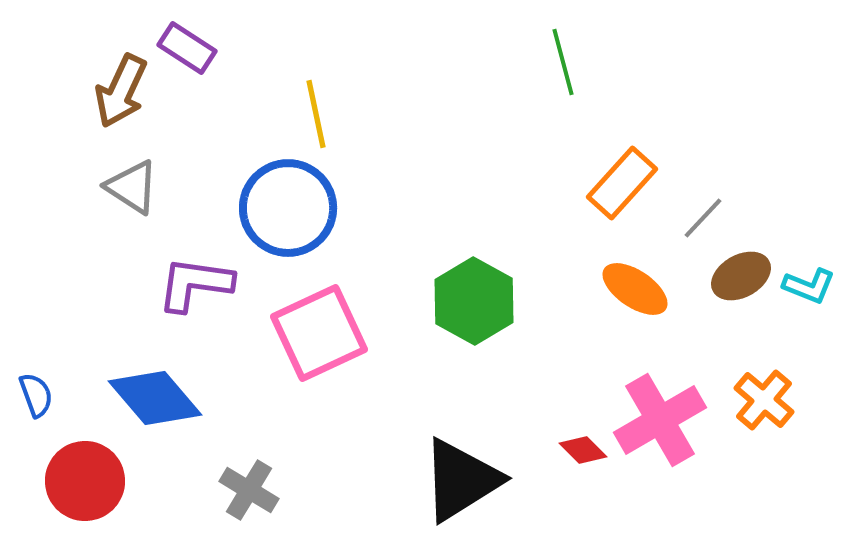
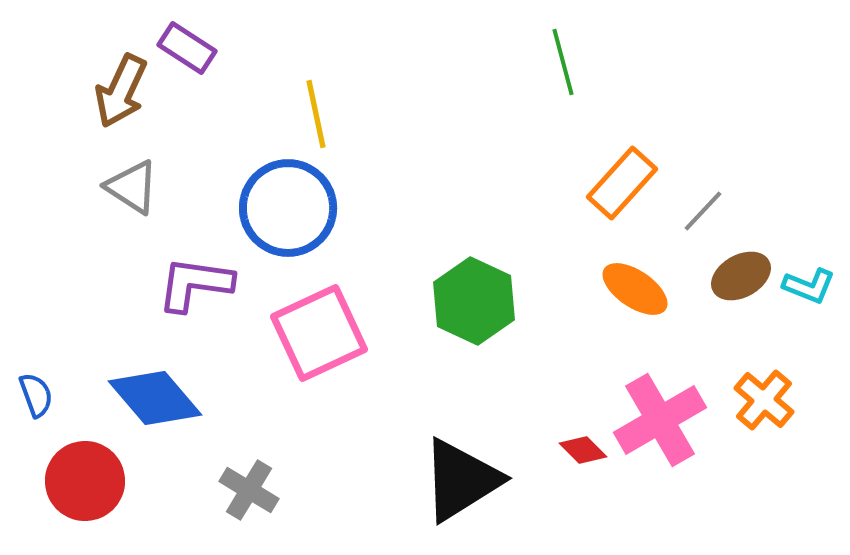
gray line: moved 7 px up
green hexagon: rotated 4 degrees counterclockwise
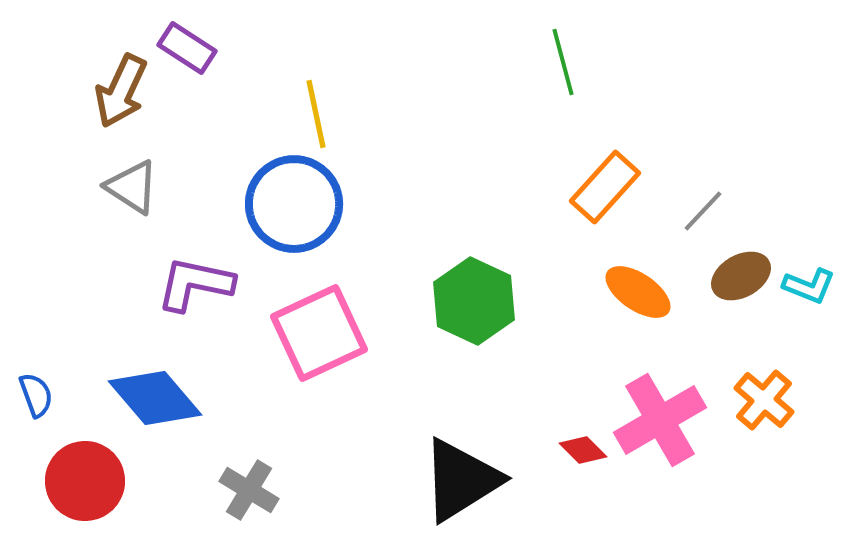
orange rectangle: moved 17 px left, 4 px down
blue circle: moved 6 px right, 4 px up
purple L-shape: rotated 4 degrees clockwise
orange ellipse: moved 3 px right, 3 px down
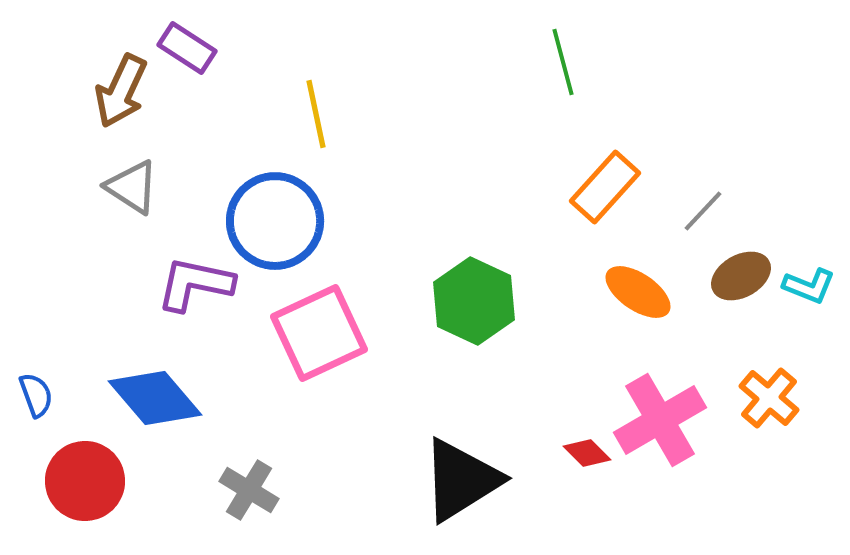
blue circle: moved 19 px left, 17 px down
orange cross: moved 5 px right, 2 px up
red diamond: moved 4 px right, 3 px down
